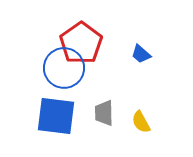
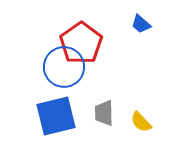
blue trapezoid: moved 30 px up
blue circle: moved 1 px up
blue square: rotated 21 degrees counterclockwise
yellow semicircle: rotated 15 degrees counterclockwise
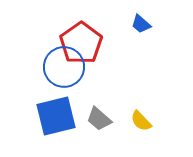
gray trapezoid: moved 5 px left, 6 px down; rotated 48 degrees counterclockwise
yellow semicircle: moved 1 px up
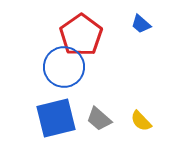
red pentagon: moved 8 px up
blue square: moved 2 px down
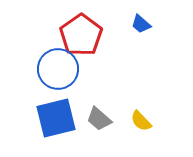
blue circle: moved 6 px left, 2 px down
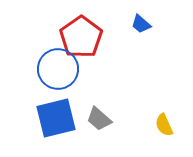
red pentagon: moved 2 px down
yellow semicircle: moved 23 px right, 4 px down; rotated 20 degrees clockwise
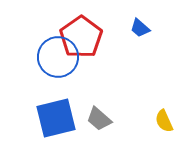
blue trapezoid: moved 1 px left, 4 px down
blue circle: moved 12 px up
yellow semicircle: moved 4 px up
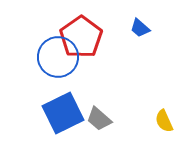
blue square: moved 7 px right, 5 px up; rotated 12 degrees counterclockwise
